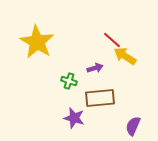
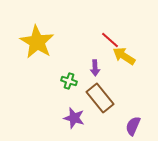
red line: moved 2 px left
yellow arrow: moved 1 px left
purple arrow: rotated 105 degrees clockwise
brown rectangle: rotated 56 degrees clockwise
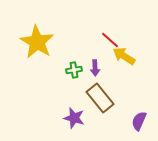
green cross: moved 5 px right, 11 px up; rotated 28 degrees counterclockwise
purple semicircle: moved 6 px right, 5 px up
